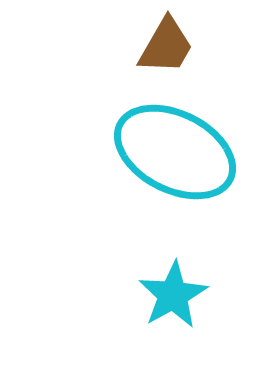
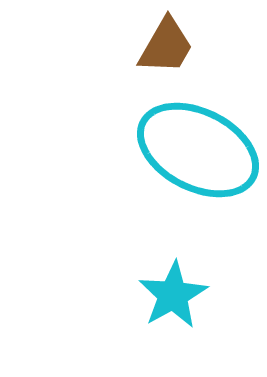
cyan ellipse: moved 23 px right, 2 px up
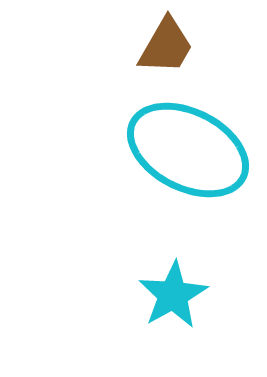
cyan ellipse: moved 10 px left
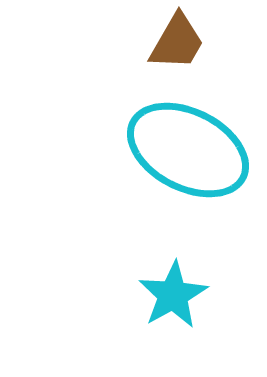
brown trapezoid: moved 11 px right, 4 px up
